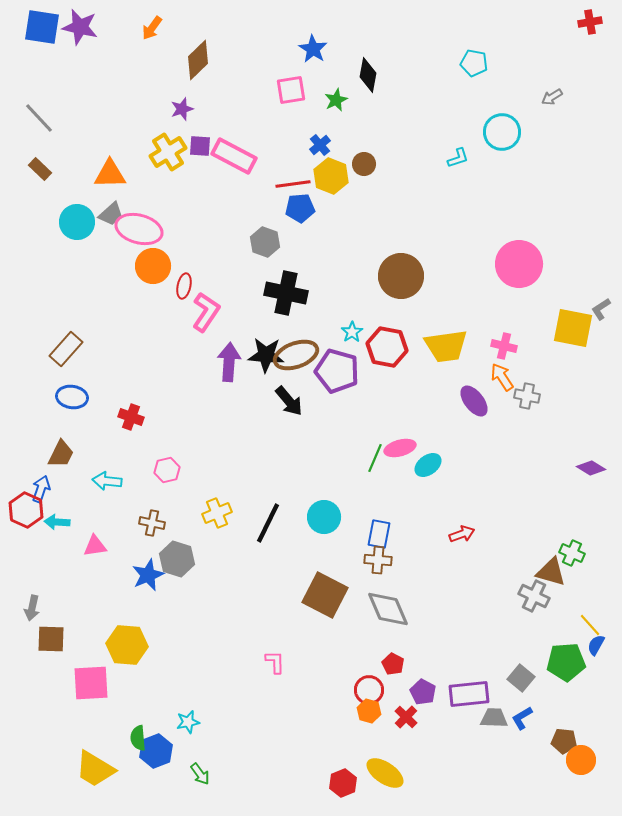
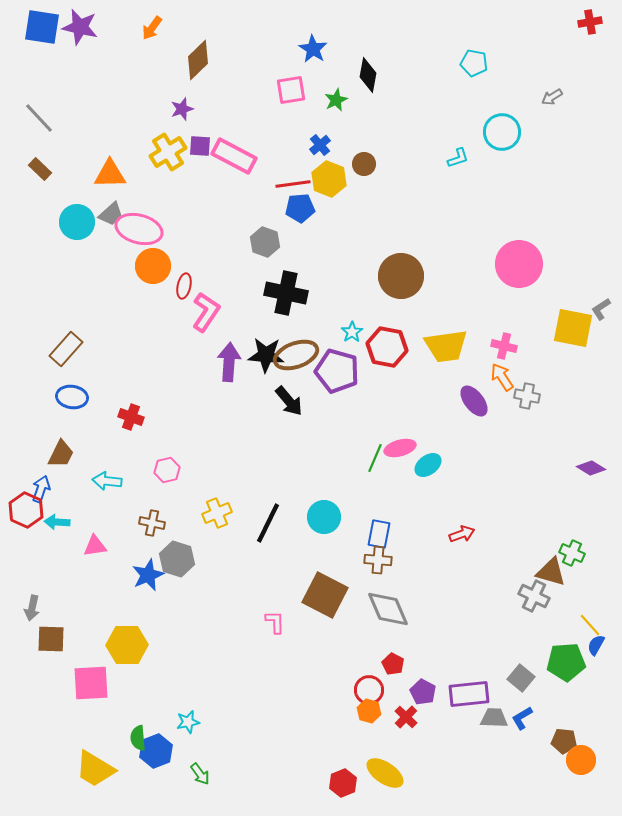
yellow hexagon at (331, 176): moved 2 px left, 3 px down
yellow hexagon at (127, 645): rotated 6 degrees counterclockwise
pink L-shape at (275, 662): moved 40 px up
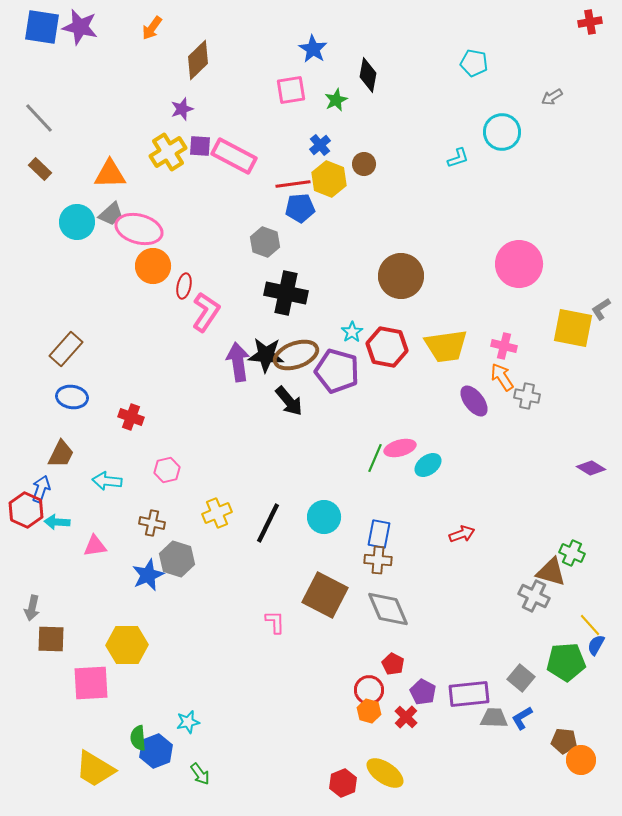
purple arrow at (229, 362): moved 9 px right; rotated 12 degrees counterclockwise
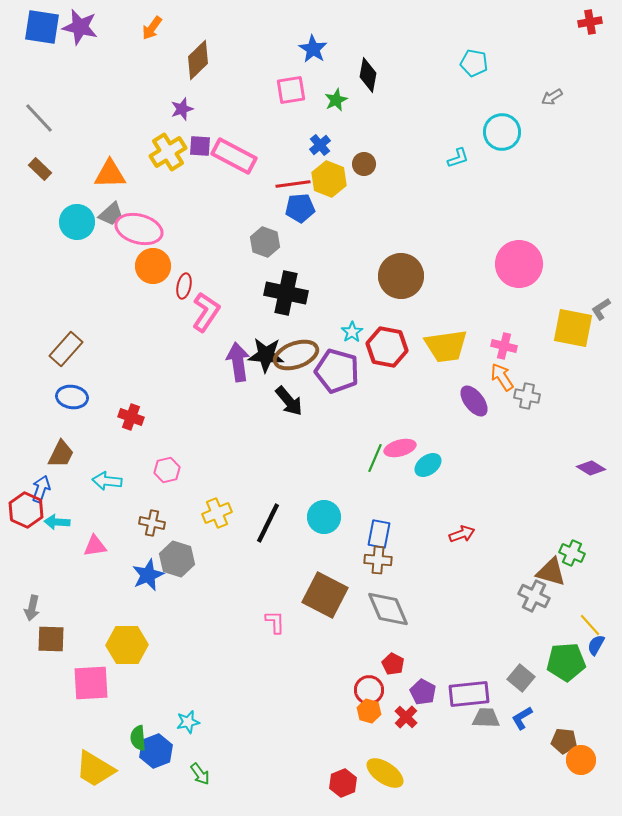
gray trapezoid at (494, 718): moved 8 px left
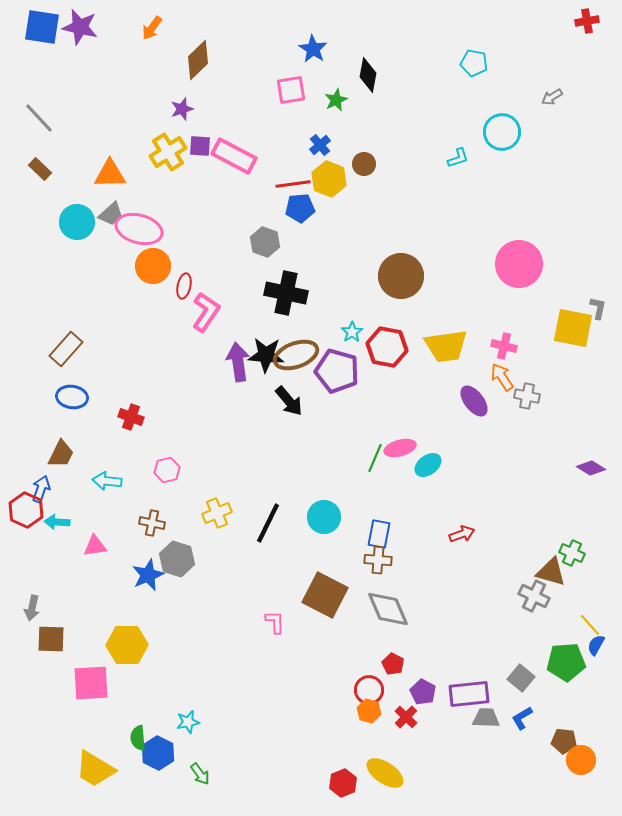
red cross at (590, 22): moved 3 px left, 1 px up
gray L-shape at (601, 309): moved 3 px left, 1 px up; rotated 135 degrees clockwise
blue hexagon at (156, 751): moved 2 px right, 2 px down; rotated 12 degrees counterclockwise
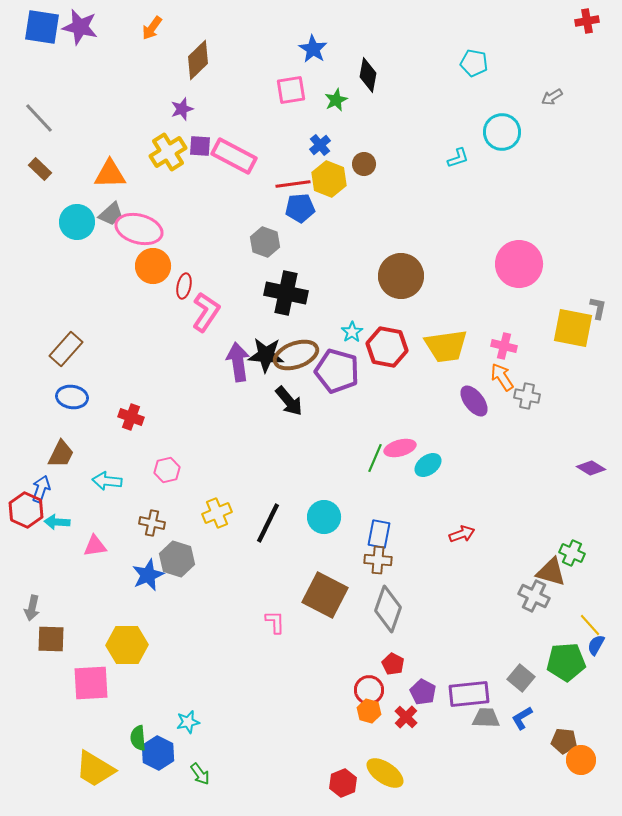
gray diamond at (388, 609): rotated 42 degrees clockwise
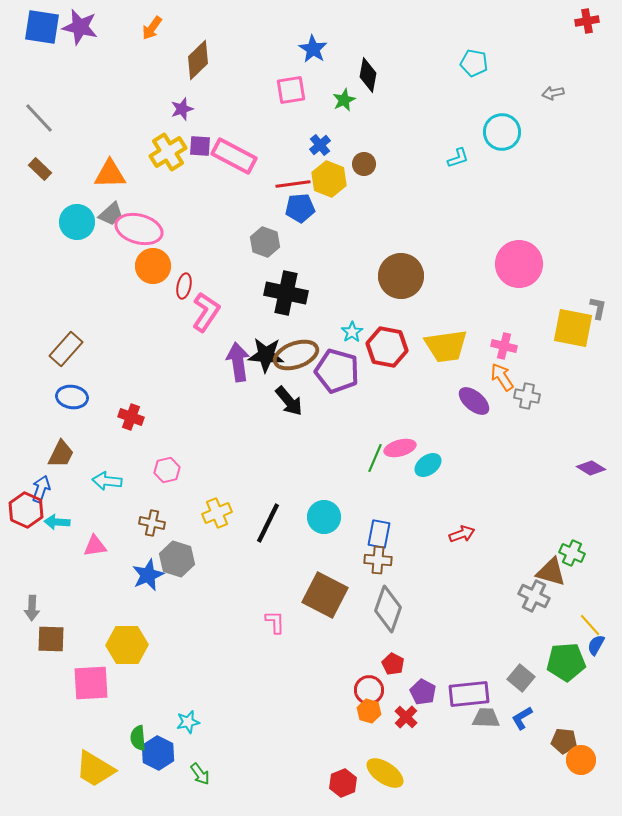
gray arrow at (552, 97): moved 1 px right, 4 px up; rotated 20 degrees clockwise
green star at (336, 100): moved 8 px right
purple ellipse at (474, 401): rotated 12 degrees counterclockwise
gray arrow at (32, 608): rotated 10 degrees counterclockwise
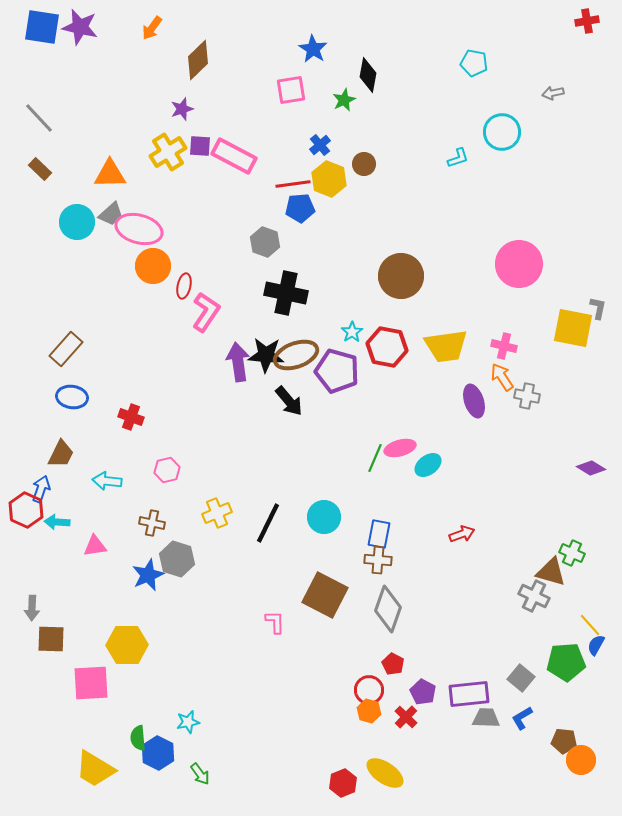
purple ellipse at (474, 401): rotated 32 degrees clockwise
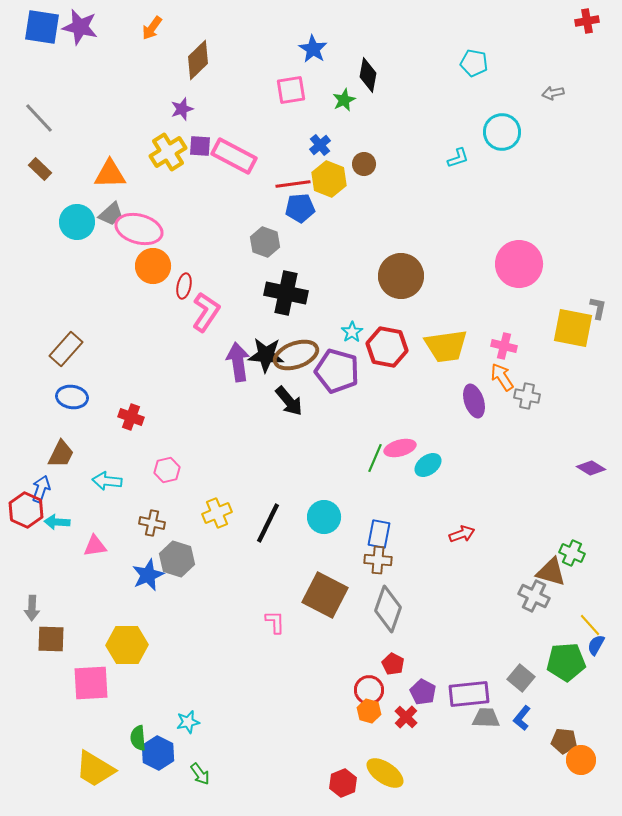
blue L-shape at (522, 718): rotated 20 degrees counterclockwise
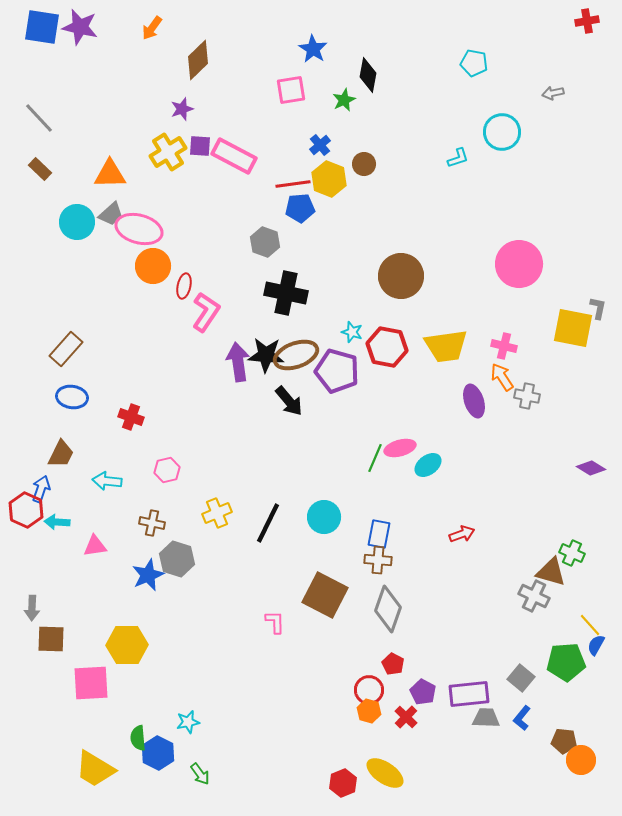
cyan star at (352, 332): rotated 20 degrees counterclockwise
